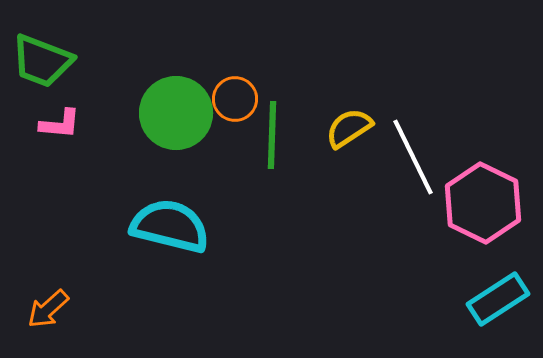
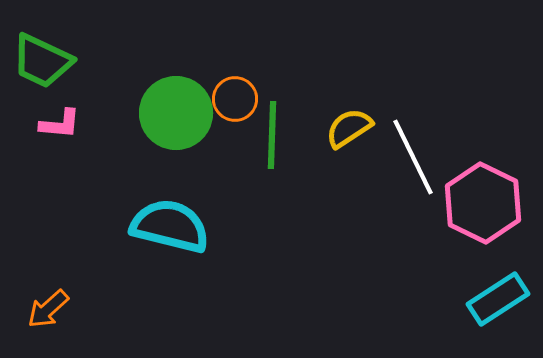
green trapezoid: rotated 4 degrees clockwise
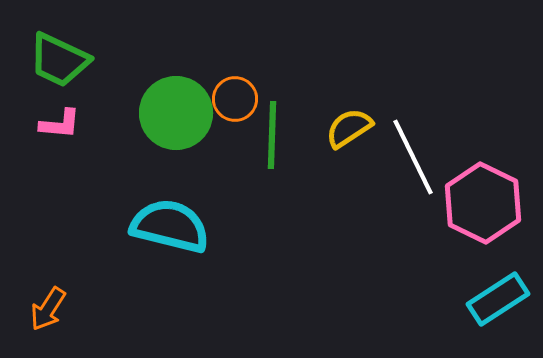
green trapezoid: moved 17 px right, 1 px up
orange arrow: rotated 15 degrees counterclockwise
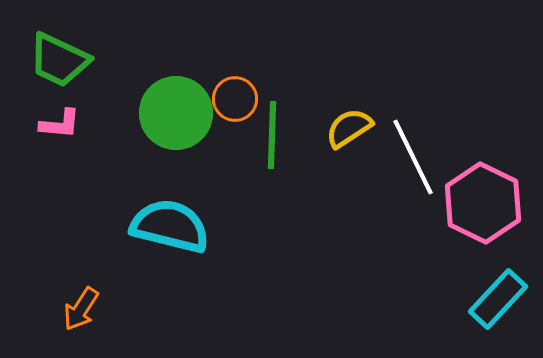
cyan rectangle: rotated 14 degrees counterclockwise
orange arrow: moved 33 px right
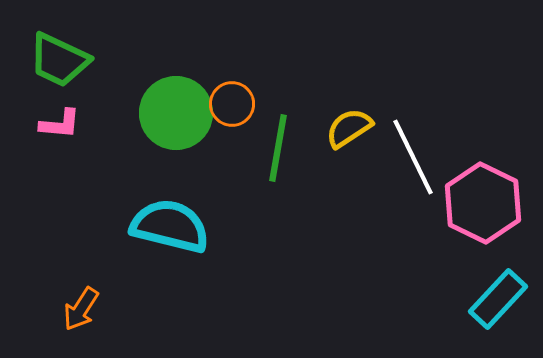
orange circle: moved 3 px left, 5 px down
green line: moved 6 px right, 13 px down; rotated 8 degrees clockwise
